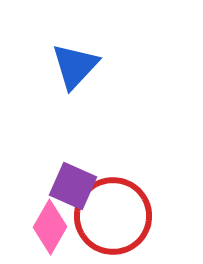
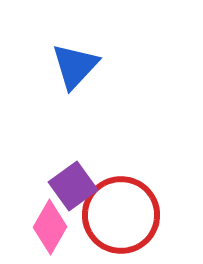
purple square: rotated 30 degrees clockwise
red circle: moved 8 px right, 1 px up
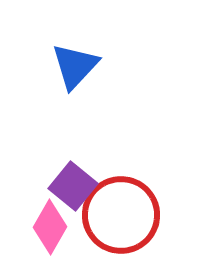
purple square: rotated 15 degrees counterclockwise
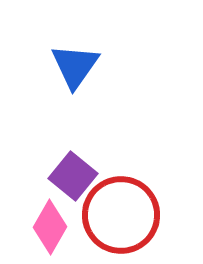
blue triangle: rotated 8 degrees counterclockwise
purple square: moved 10 px up
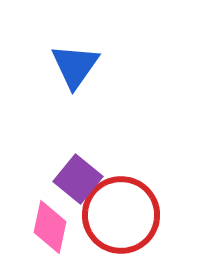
purple square: moved 5 px right, 3 px down
pink diamond: rotated 18 degrees counterclockwise
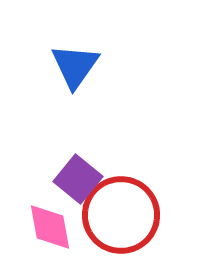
pink diamond: rotated 22 degrees counterclockwise
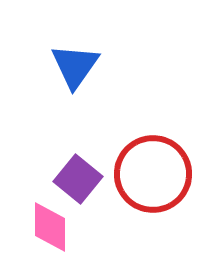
red circle: moved 32 px right, 41 px up
pink diamond: rotated 10 degrees clockwise
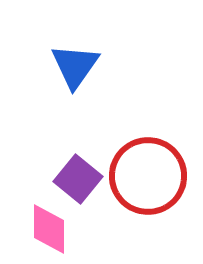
red circle: moved 5 px left, 2 px down
pink diamond: moved 1 px left, 2 px down
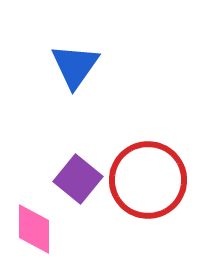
red circle: moved 4 px down
pink diamond: moved 15 px left
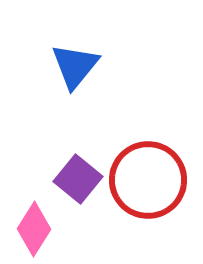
blue triangle: rotated 4 degrees clockwise
pink diamond: rotated 32 degrees clockwise
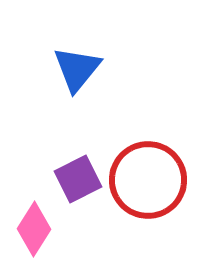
blue triangle: moved 2 px right, 3 px down
purple square: rotated 24 degrees clockwise
